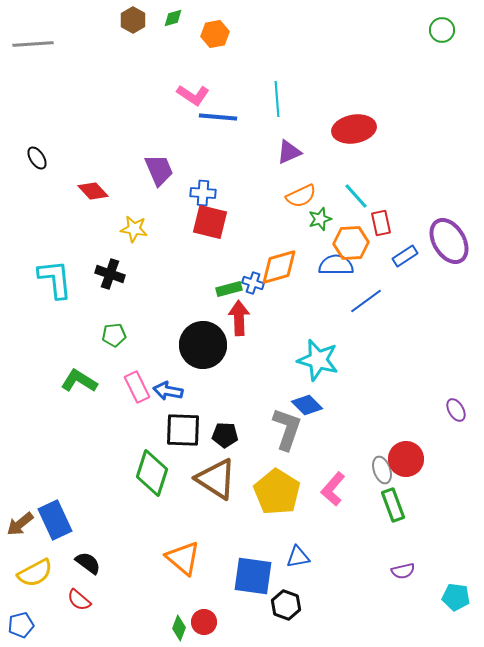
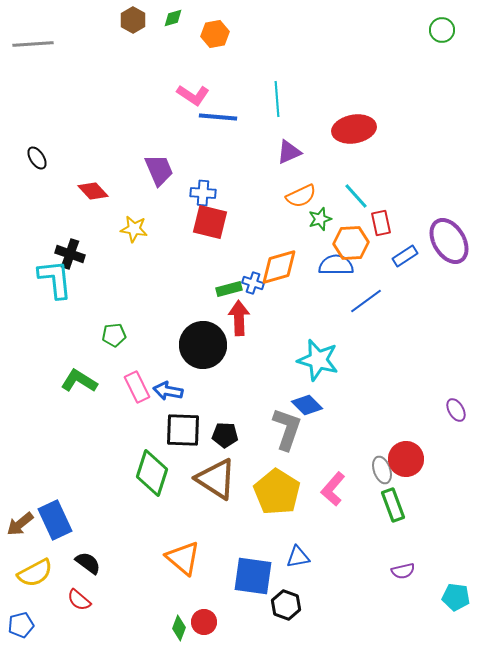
black cross at (110, 274): moved 40 px left, 20 px up
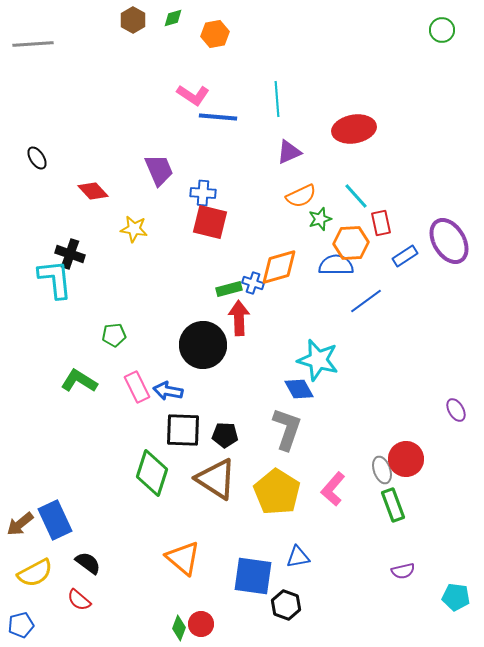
blue diamond at (307, 405): moved 8 px left, 16 px up; rotated 16 degrees clockwise
red circle at (204, 622): moved 3 px left, 2 px down
